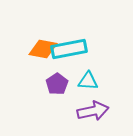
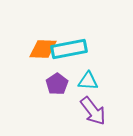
orange diamond: rotated 8 degrees counterclockwise
purple arrow: rotated 64 degrees clockwise
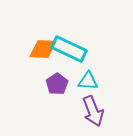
cyan rectangle: rotated 36 degrees clockwise
purple arrow: rotated 16 degrees clockwise
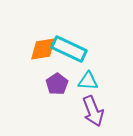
orange diamond: rotated 12 degrees counterclockwise
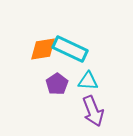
cyan rectangle: moved 1 px right
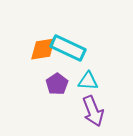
cyan rectangle: moved 2 px left, 1 px up
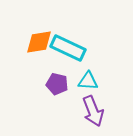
orange diamond: moved 4 px left, 7 px up
purple pentagon: rotated 25 degrees counterclockwise
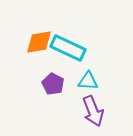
purple pentagon: moved 4 px left; rotated 15 degrees clockwise
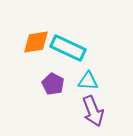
orange diamond: moved 3 px left
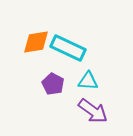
purple arrow: rotated 32 degrees counterclockwise
